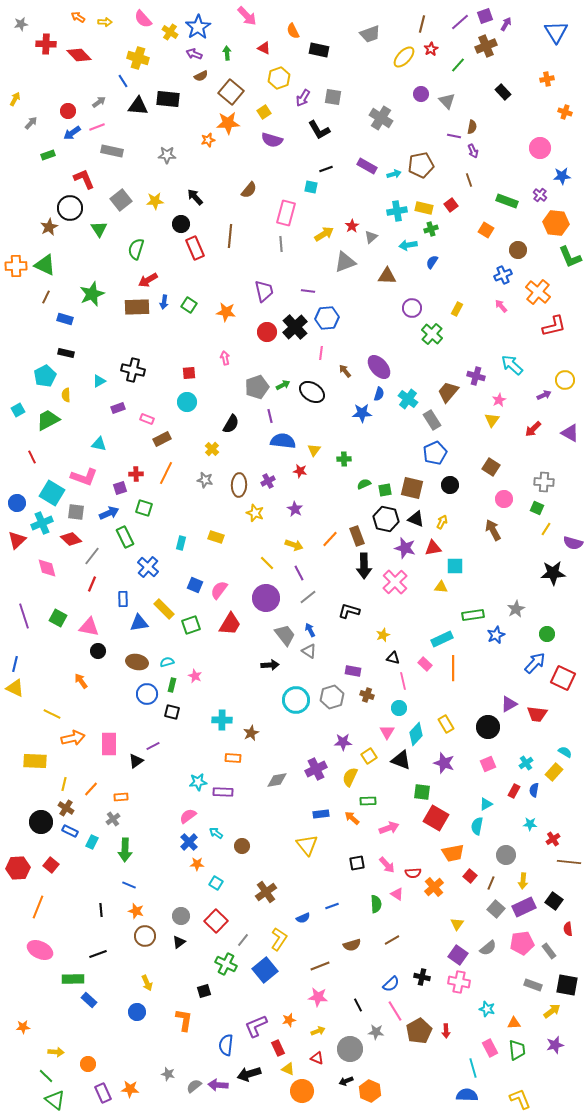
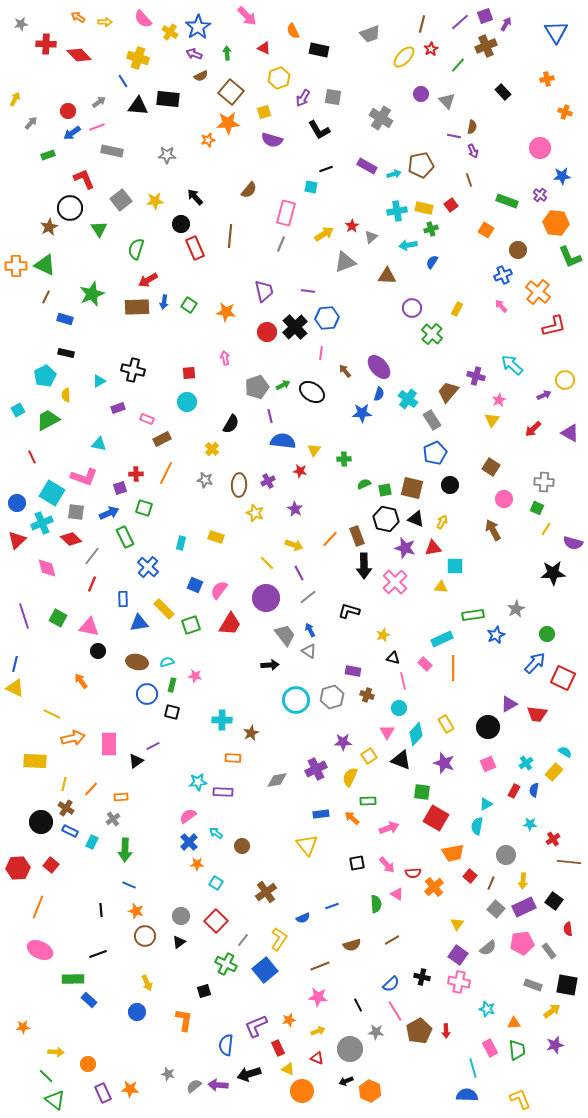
yellow square at (264, 112): rotated 16 degrees clockwise
gray line at (281, 244): rotated 28 degrees clockwise
pink star at (195, 676): rotated 16 degrees counterclockwise
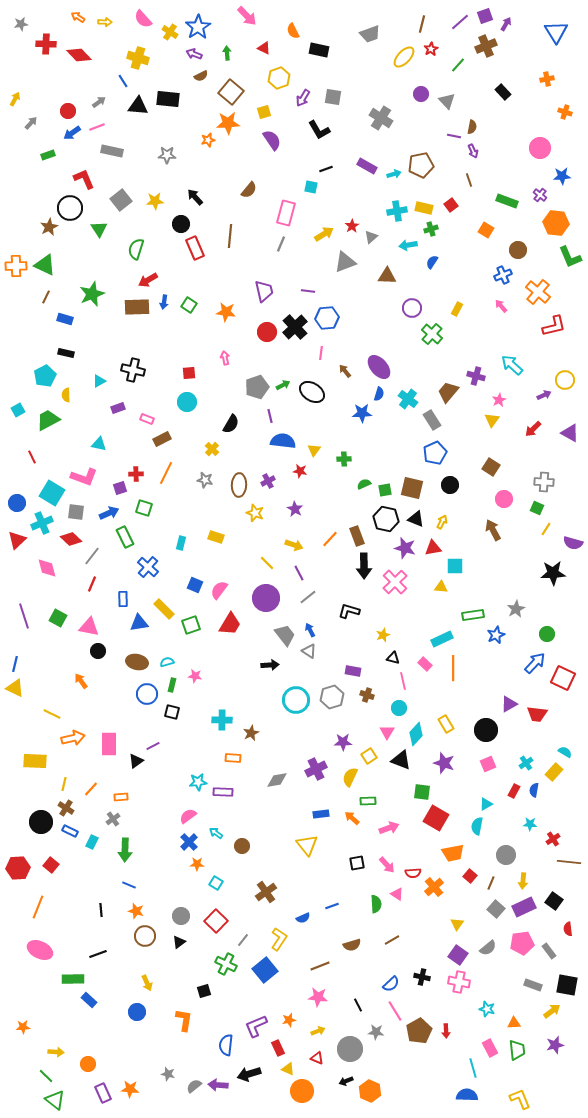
purple semicircle at (272, 140): rotated 140 degrees counterclockwise
black circle at (488, 727): moved 2 px left, 3 px down
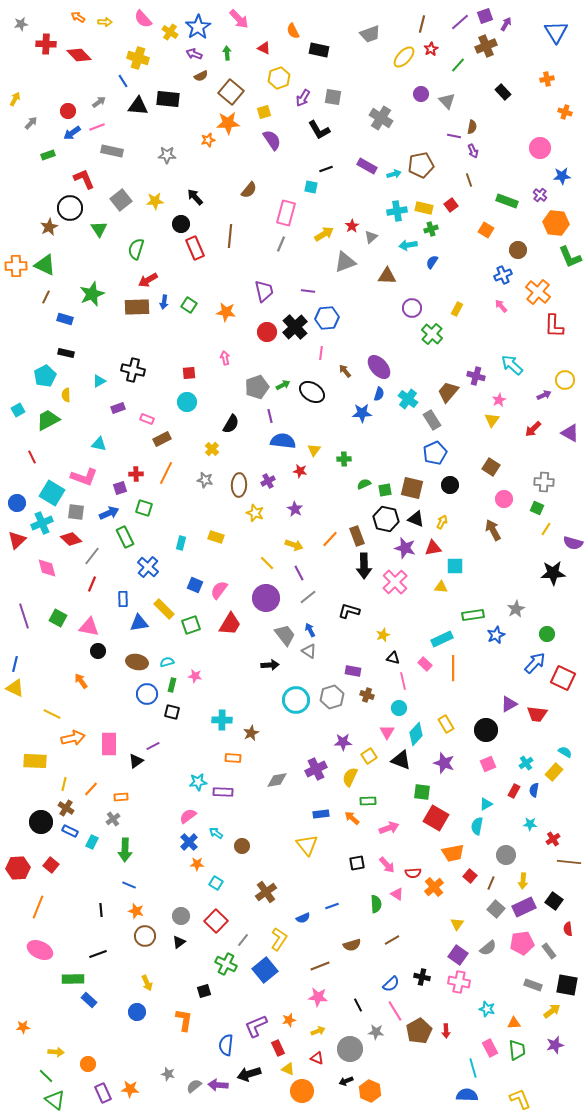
pink arrow at (247, 16): moved 8 px left, 3 px down
red L-shape at (554, 326): rotated 105 degrees clockwise
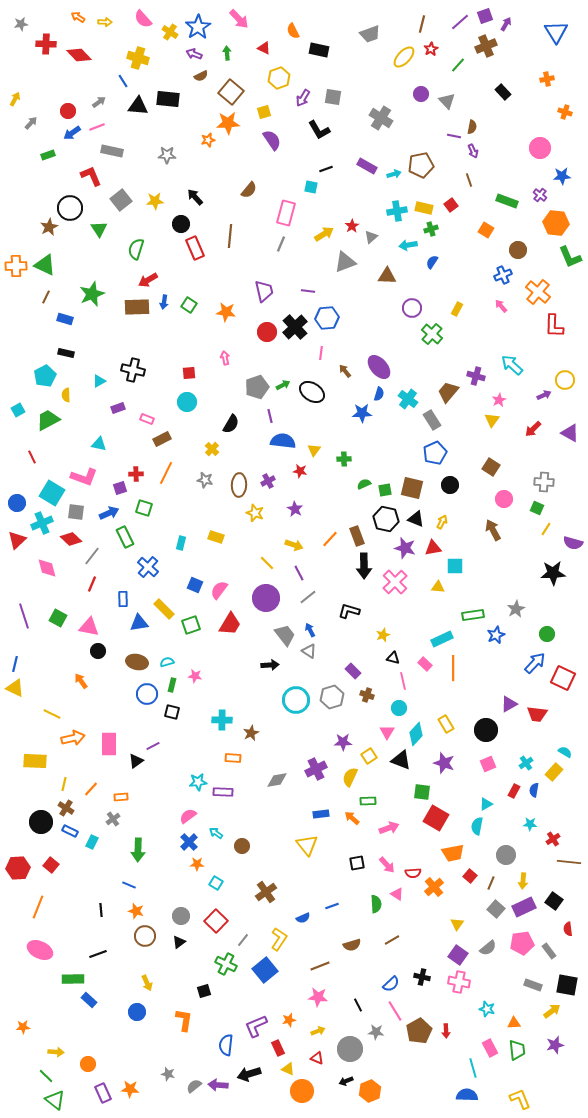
red L-shape at (84, 179): moved 7 px right, 3 px up
yellow triangle at (441, 587): moved 3 px left
purple rectangle at (353, 671): rotated 35 degrees clockwise
green arrow at (125, 850): moved 13 px right
orange hexagon at (370, 1091): rotated 15 degrees clockwise
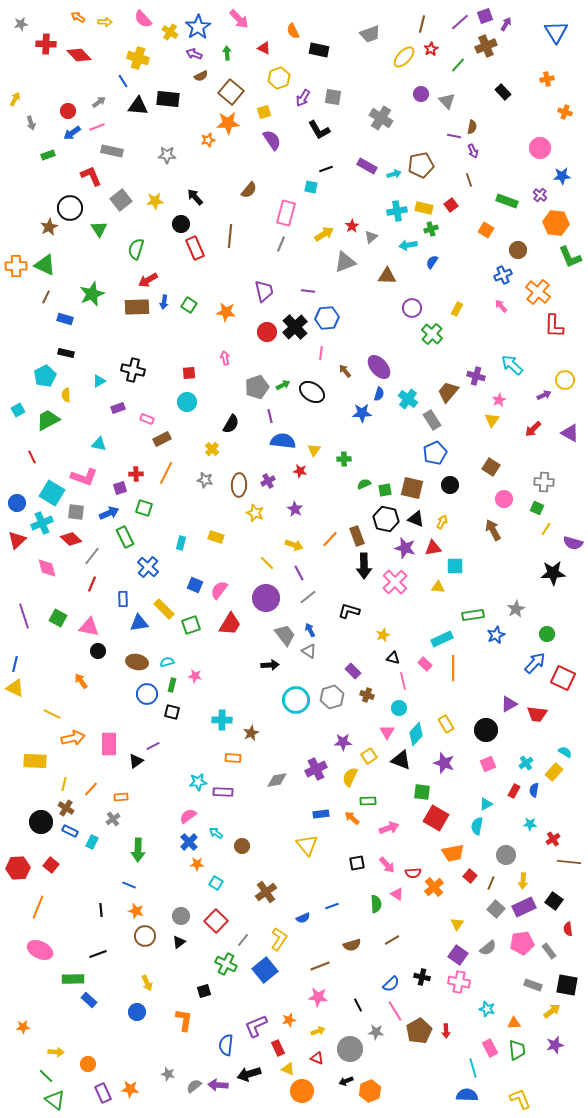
gray arrow at (31, 123): rotated 120 degrees clockwise
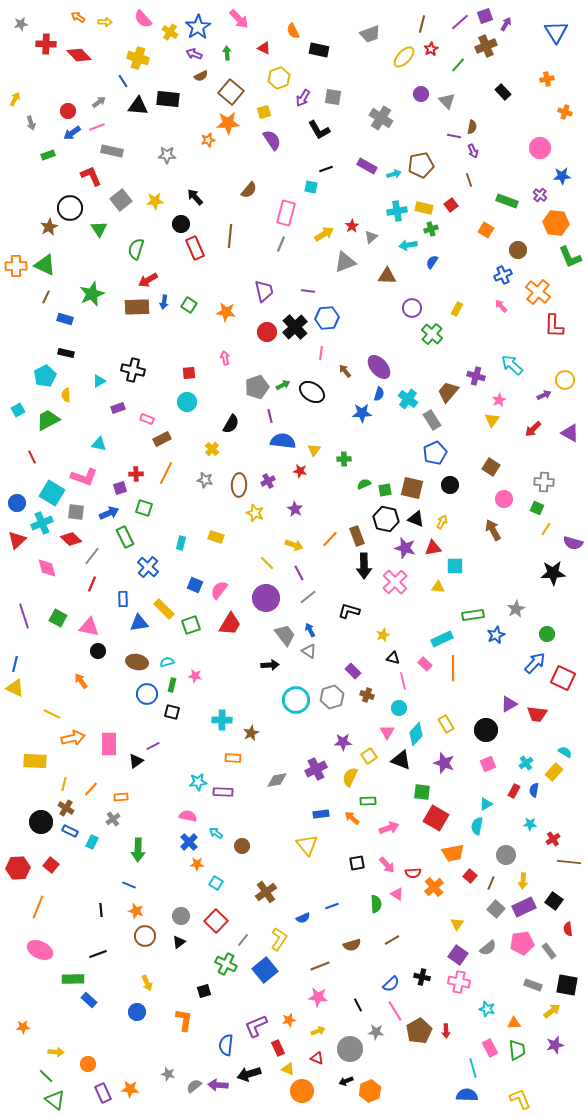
pink semicircle at (188, 816): rotated 48 degrees clockwise
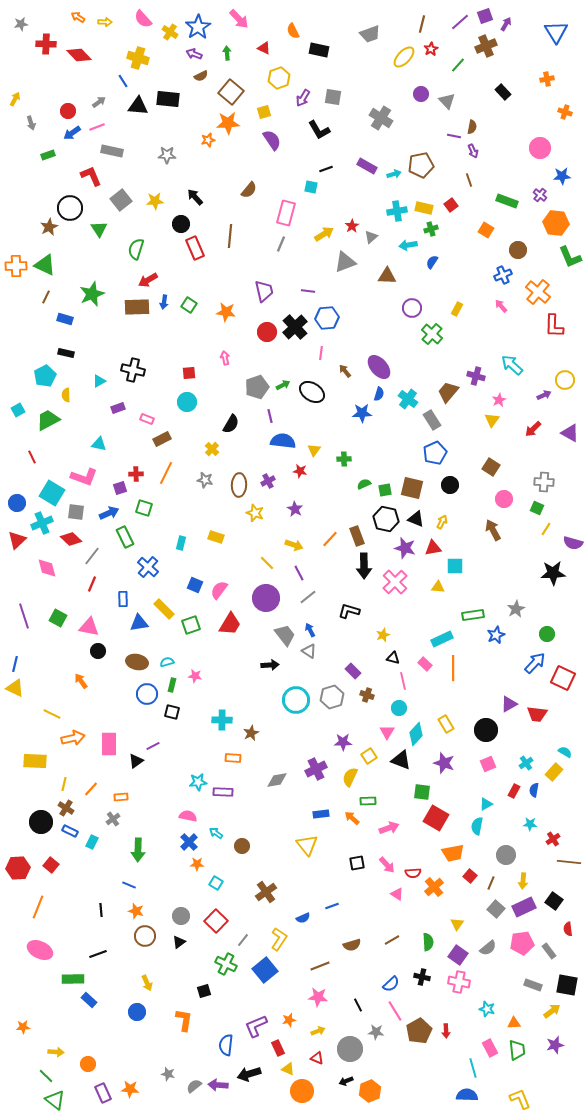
green semicircle at (376, 904): moved 52 px right, 38 px down
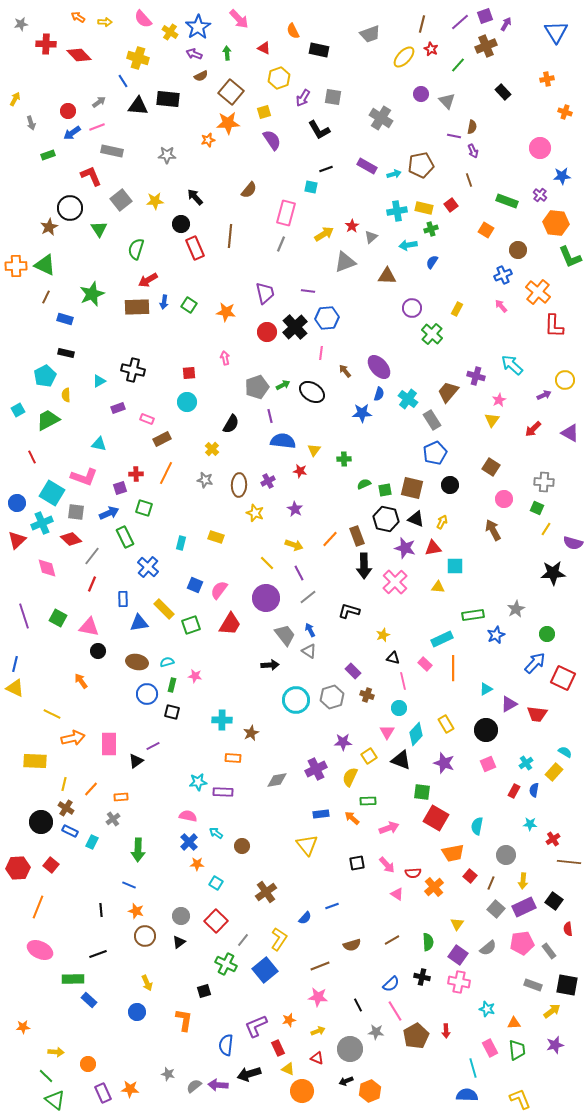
red star at (431, 49): rotated 16 degrees counterclockwise
purple trapezoid at (264, 291): moved 1 px right, 2 px down
cyan triangle at (486, 804): moved 115 px up
blue semicircle at (303, 918): moved 2 px right; rotated 24 degrees counterclockwise
brown pentagon at (419, 1031): moved 3 px left, 5 px down
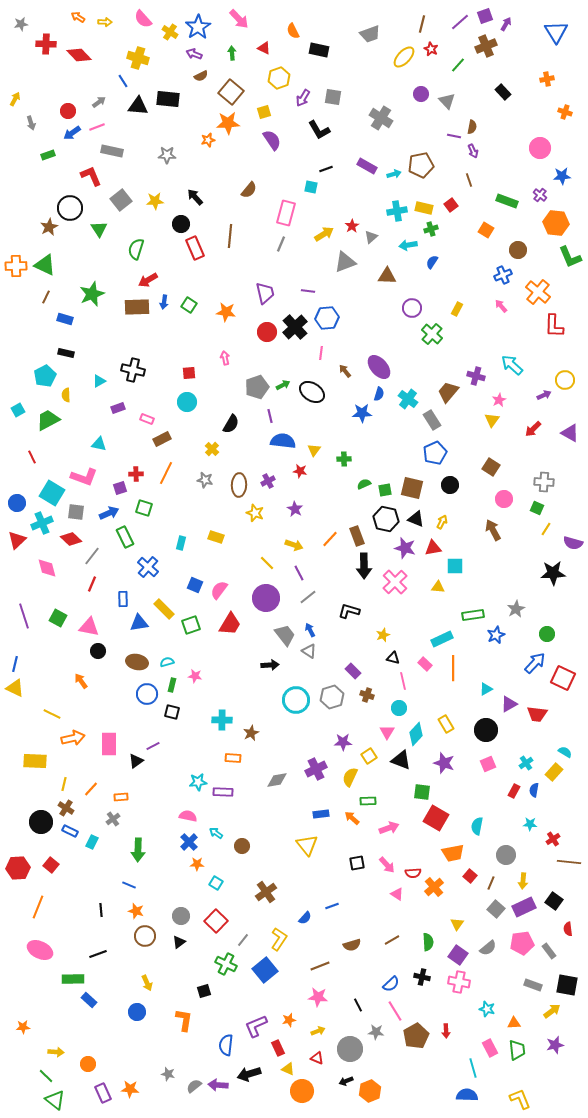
green arrow at (227, 53): moved 5 px right
